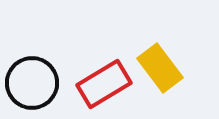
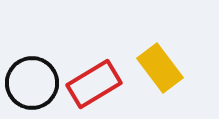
red rectangle: moved 10 px left
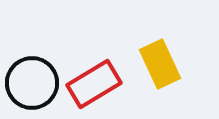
yellow rectangle: moved 4 px up; rotated 12 degrees clockwise
